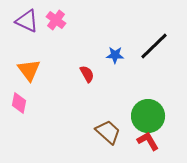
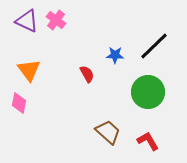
green circle: moved 24 px up
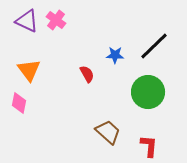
red L-shape: moved 1 px right, 5 px down; rotated 35 degrees clockwise
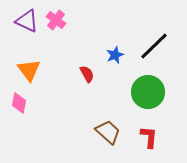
blue star: rotated 24 degrees counterclockwise
red L-shape: moved 9 px up
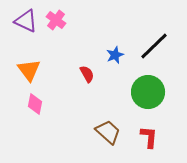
purple triangle: moved 1 px left
pink diamond: moved 16 px right, 1 px down
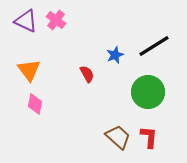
black line: rotated 12 degrees clockwise
brown trapezoid: moved 10 px right, 5 px down
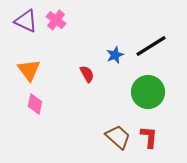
black line: moved 3 px left
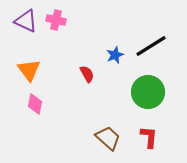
pink cross: rotated 24 degrees counterclockwise
brown trapezoid: moved 10 px left, 1 px down
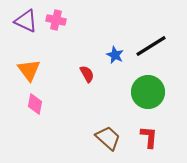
blue star: rotated 24 degrees counterclockwise
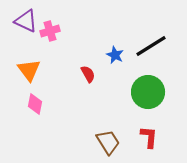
pink cross: moved 6 px left, 11 px down; rotated 30 degrees counterclockwise
red semicircle: moved 1 px right
brown trapezoid: moved 4 px down; rotated 16 degrees clockwise
